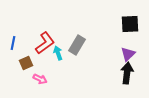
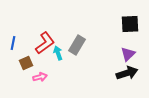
black arrow: rotated 65 degrees clockwise
pink arrow: moved 2 px up; rotated 40 degrees counterclockwise
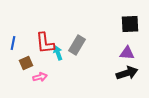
red L-shape: rotated 120 degrees clockwise
purple triangle: moved 1 px left, 1 px up; rotated 49 degrees clockwise
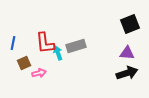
black square: rotated 18 degrees counterclockwise
gray rectangle: moved 1 px left, 1 px down; rotated 42 degrees clockwise
brown square: moved 2 px left
pink arrow: moved 1 px left, 4 px up
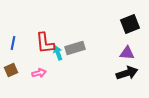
gray rectangle: moved 1 px left, 2 px down
brown square: moved 13 px left, 7 px down
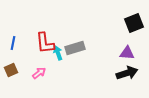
black square: moved 4 px right, 1 px up
pink arrow: rotated 24 degrees counterclockwise
